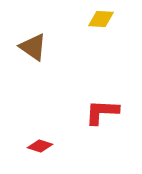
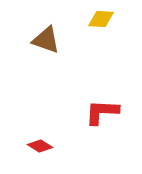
brown triangle: moved 13 px right, 7 px up; rotated 16 degrees counterclockwise
red diamond: rotated 15 degrees clockwise
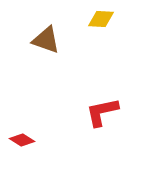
red L-shape: rotated 15 degrees counterclockwise
red diamond: moved 18 px left, 6 px up
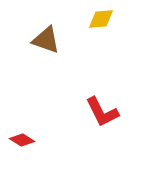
yellow diamond: rotated 8 degrees counterclockwise
red L-shape: rotated 105 degrees counterclockwise
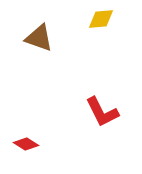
brown triangle: moved 7 px left, 2 px up
red diamond: moved 4 px right, 4 px down
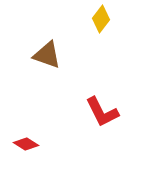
yellow diamond: rotated 48 degrees counterclockwise
brown triangle: moved 8 px right, 17 px down
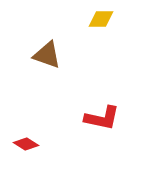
yellow diamond: rotated 52 degrees clockwise
red L-shape: moved 6 px down; rotated 51 degrees counterclockwise
